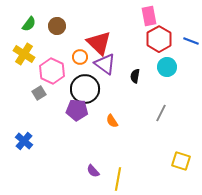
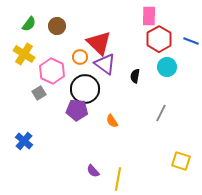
pink rectangle: rotated 12 degrees clockwise
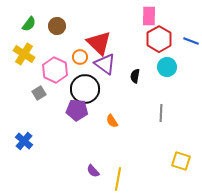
pink hexagon: moved 3 px right, 1 px up
gray line: rotated 24 degrees counterclockwise
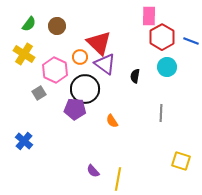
red hexagon: moved 3 px right, 2 px up
purple pentagon: moved 2 px left, 1 px up
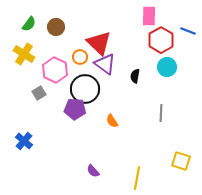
brown circle: moved 1 px left, 1 px down
red hexagon: moved 1 px left, 3 px down
blue line: moved 3 px left, 10 px up
yellow line: moved 19 px right, 1 px up
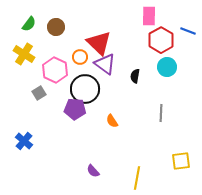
yellow square: rotated 24 degrees counterclockwise
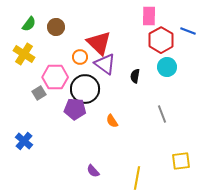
pink hexagon: moved 7 px down; rotated 25 degrees counterclockwise
gray line: moved 1 px right, 1 px down; rotated 24 degrees counterclockwise
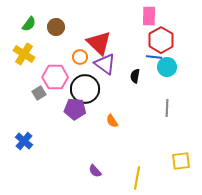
blue line: moved 34 px left, 26 px down; rotated 14 degrees counterclockwise
gray line: moved 5 px right, 6 px up; rotated 24 degrees clockwise
purple semicircle: moved 2 px right
